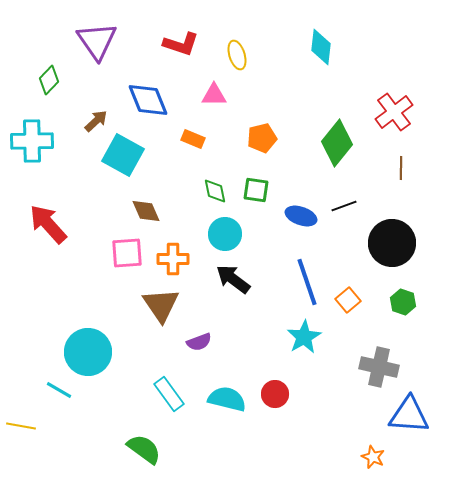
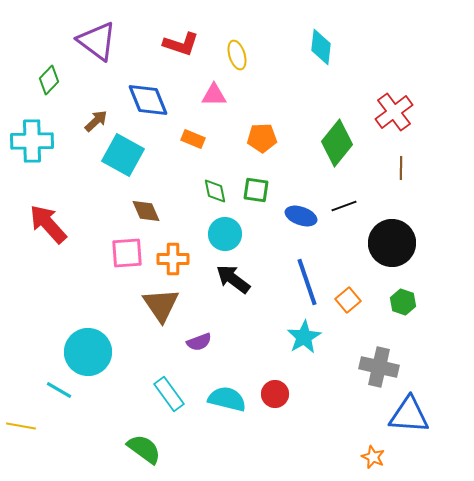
purple triangle at (97, 41): rotated 18 degrees counterclockwise
orange pentagon at (262, 138): rotated 12 degrees clockwise
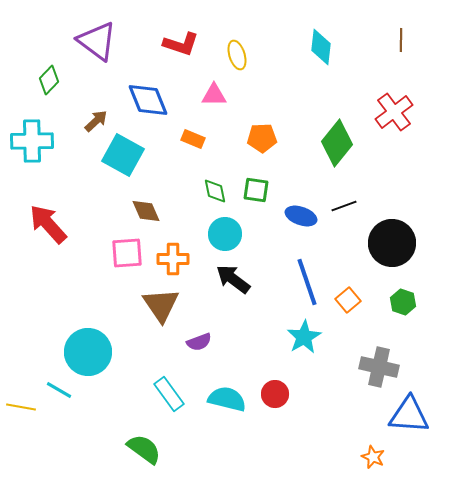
brown line at (401, 168): moved 128 px up
yellow line at (21, 426): moved 19 px up
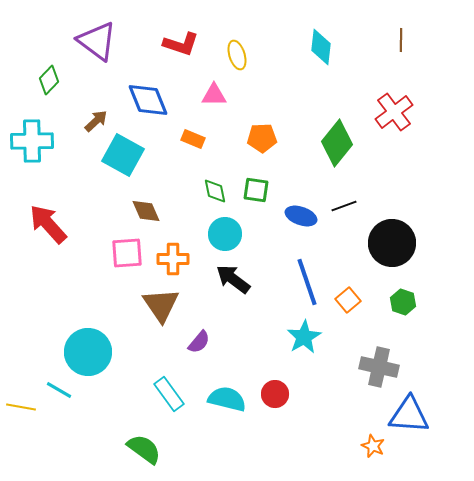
purple semicircle at (199, 342): rotated 30 degrees counterclockwise
orange star at (373, 457): moved 11 px up
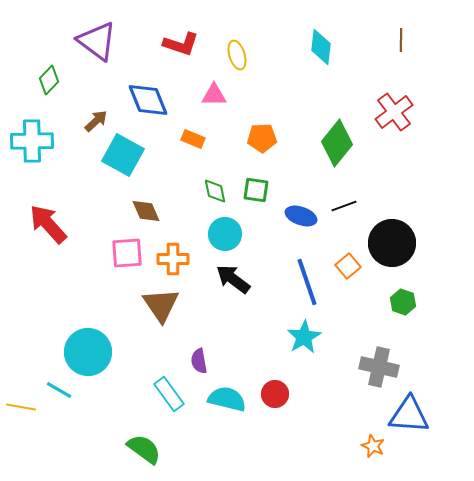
orange square at (348, 300): moved 34 px up
purple semicircle at (199, 342): moved 19 px down; rotated 130 degrees clockwise
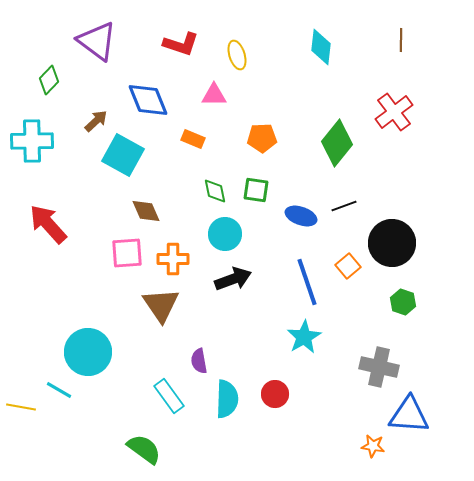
black arrow at (233, 279): rotated 123 degrees clockwise
cyan rectangle at (169, 394): moved 2 px down
cyan semicircle at (227, 399): rotated 78 degrees clockwise
orange star at (373, 446): rotated 15 degrees counterclockwise
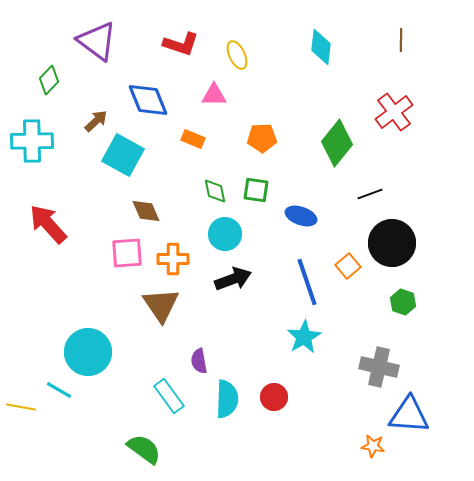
yellow ellipse at (237, 55): rotated 8 degrees counterclockwise
black line at (344, 206): moved 26 px right, 12 px up
red circle at (275, 394): moved 1 px left, 3 px down
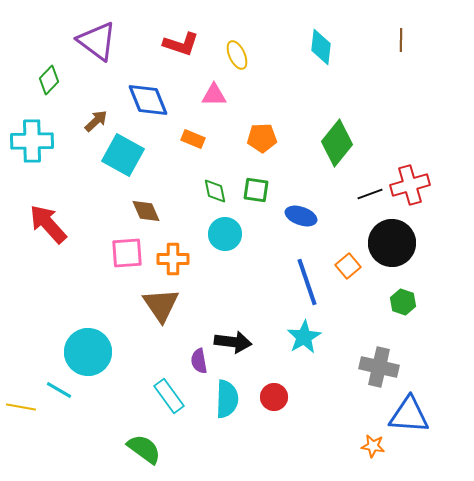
red cross at (394, 112): moved 16 px right, 73 px down; rotated 21 degrees clockwise
black arrow at (233, 279): moved 63 px down; rotated 27 degrees clockwise
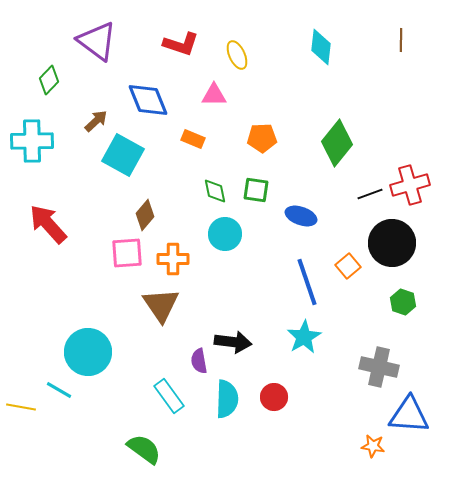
brown diamond at (146, 211): moved 1 px left, 4 px down; rotated 64 degrees clockwise
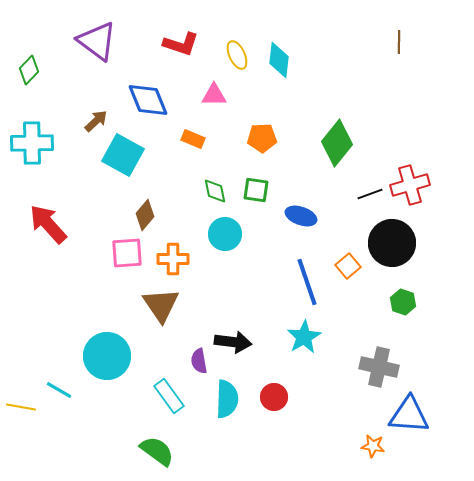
brown line at (401, 40): moved 2 px left, 2 px down
cyan diamond at (321, 47): moved 42 px left, 13 px down
green diamond at (49, 80): moved 20 px left, 10 px up
cyan cross at (32, 141): moved 2 px down
cyan circle at (88, 352): moved 19 px right, 4 px down
green semicircle at (144, 449): moved 13 px right, 2 px down
